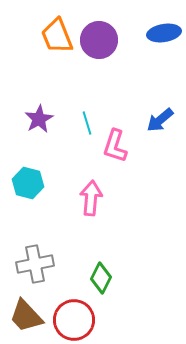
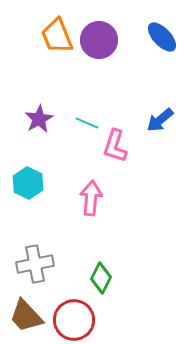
blue ellipse: moved 2 px left, 4 px down; rotated 56 degrees clockwise
cyan line: rotated 50 degrees counterclockwise
cyan hexagon: rotated 12 degrees clockwise
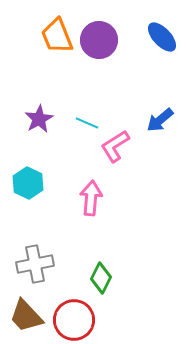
pink L-shape: rotated 40 degrees clockwise
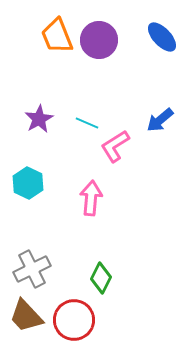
gray cross: moved 3 px left, 5 px down; rotated 15 degrees counterclockwise
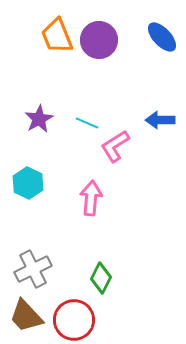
blue arrow: rotated 40 degrees clockwise
gray cross: moved 1 px right
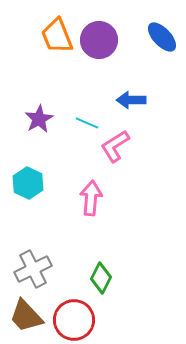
blue arrow: moved 29 px left, 20 px up
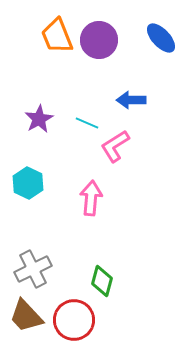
blue ellipse: moved 1 px left, 1 px down
green diamond: moved 1 px right, 3 px down; rotated 12 degrees counterclockwise
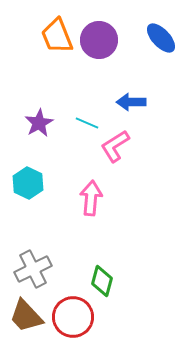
blue arrow: moved 2 px down
purple star: moved 4 px down
red circle: moved 1 px left, 3 px up
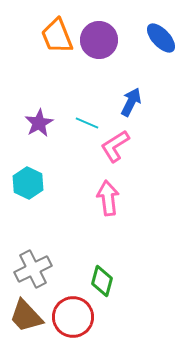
blue arrow: rotated 116 degrees clockwise
pink arrow: moved 17 px right; rotated 12 degrees counterclockwise
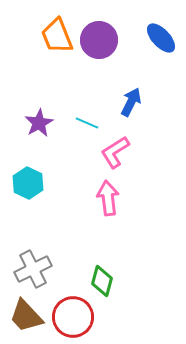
pink L-shape: moved 6 px down
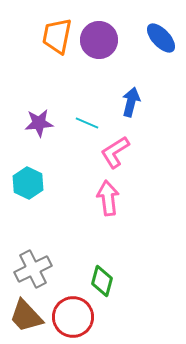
orange trapezoid: rotated 33 degrees clockwise
blue arrow: rotated 12 degrees counterclockwise
purple star: rotated 24 degrees clockwise
